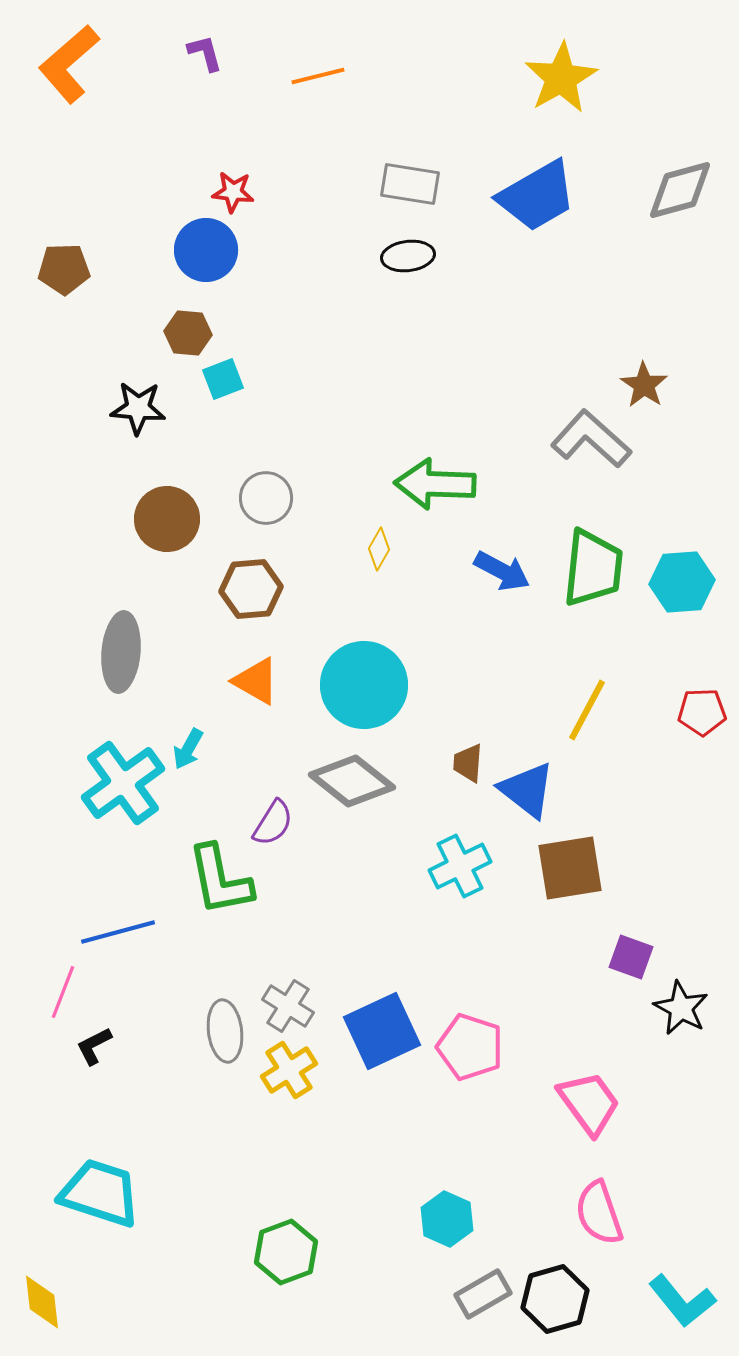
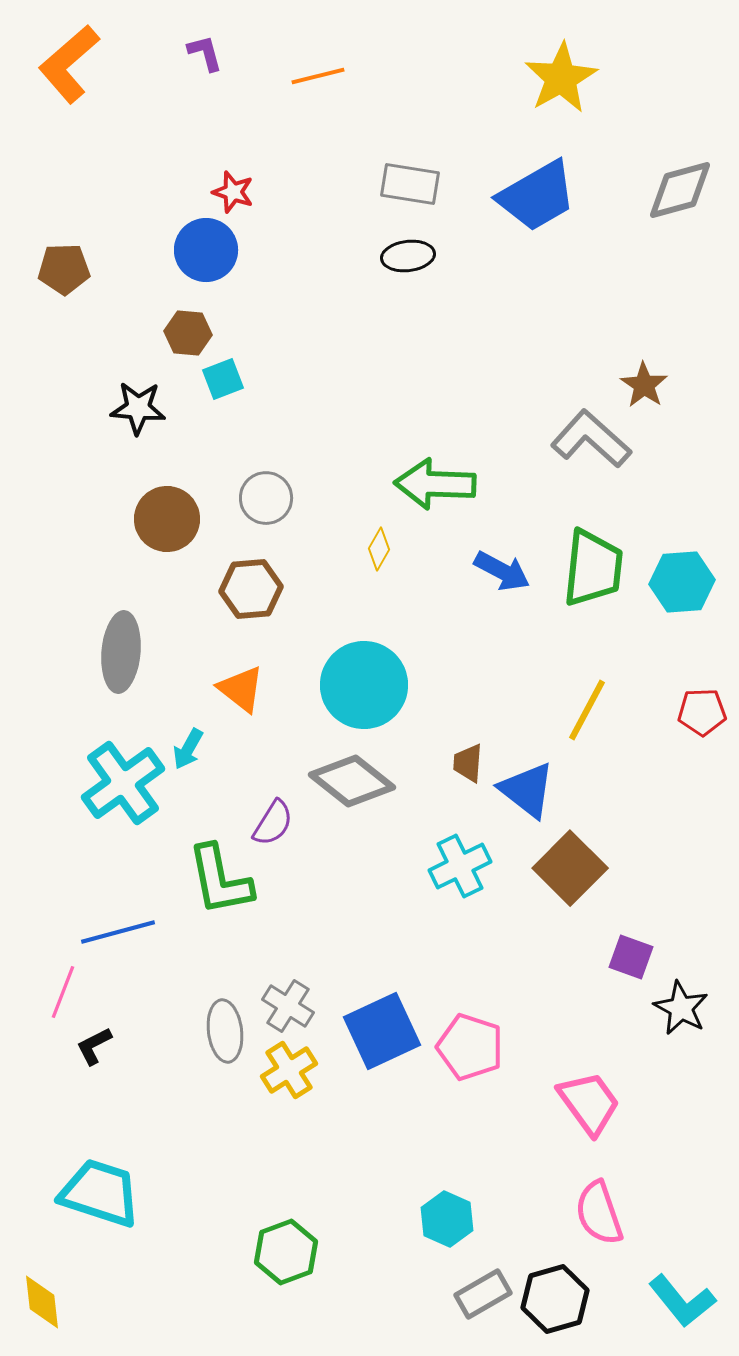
red star at (233, 192): rotated 12 degrees clockwise
orange triangle at (256, 681): moved 15 px left, 8 px down; rotated 8 degrees clockwise
brown square at (570, 868): rotated 36 degrees counterclockwise
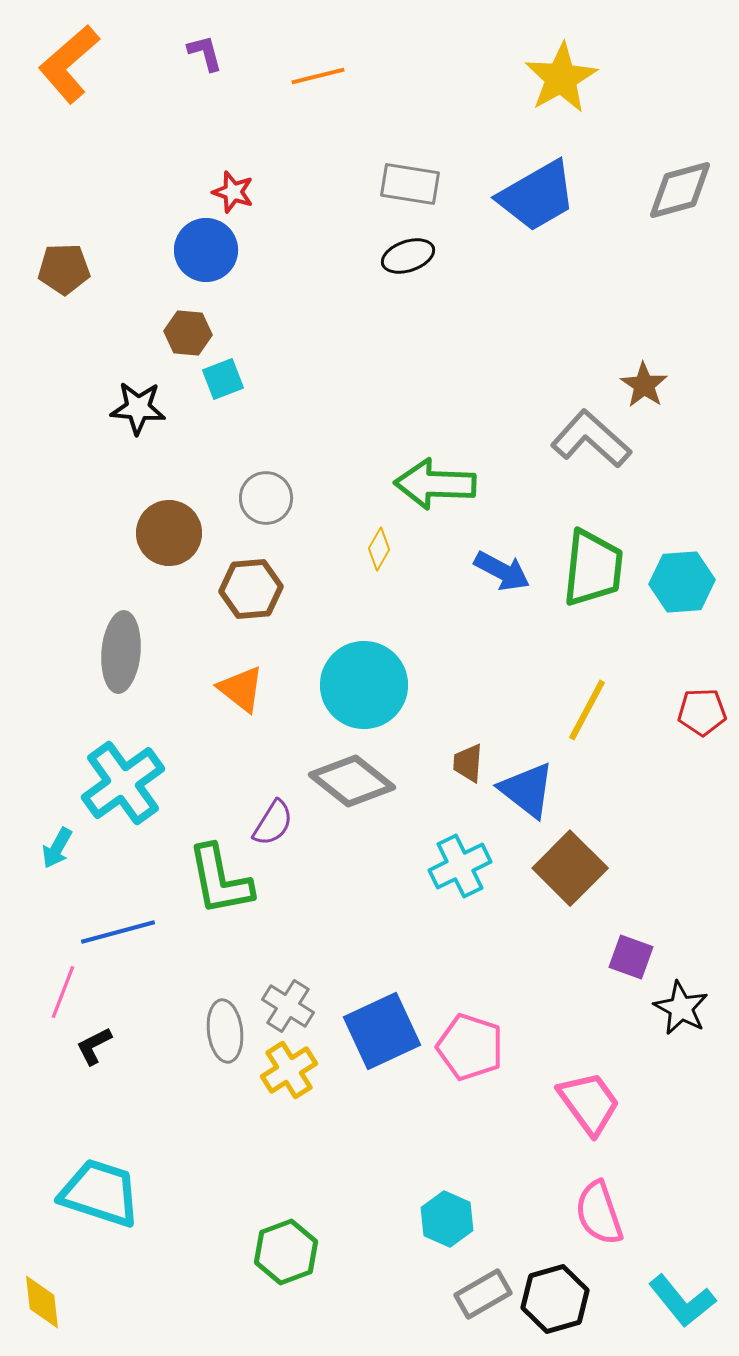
black ellipse at (408, 256): rotated 12 degrees counterclockwise
brown circle at (167, 519): moved 2 px right, 14 px down
cyan arrow at (188, 749): moved 131 px left, 99 px down
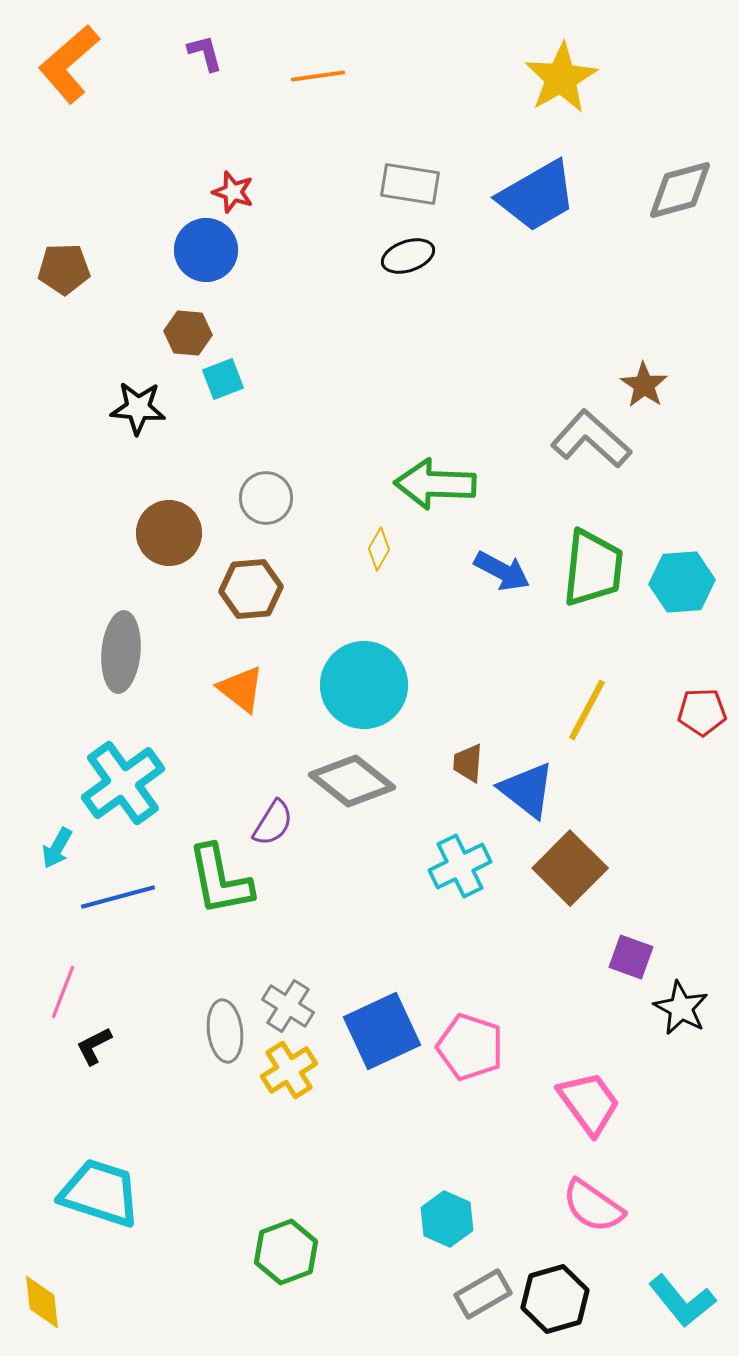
orange line at (318, 76): rotated 6 degrees clockwise
blue line at (118, 932): moved 35 px up
pink semicircle at (599, 1213): moved 6 px left, 7 px up; rotated 36 degrees counterclockwise
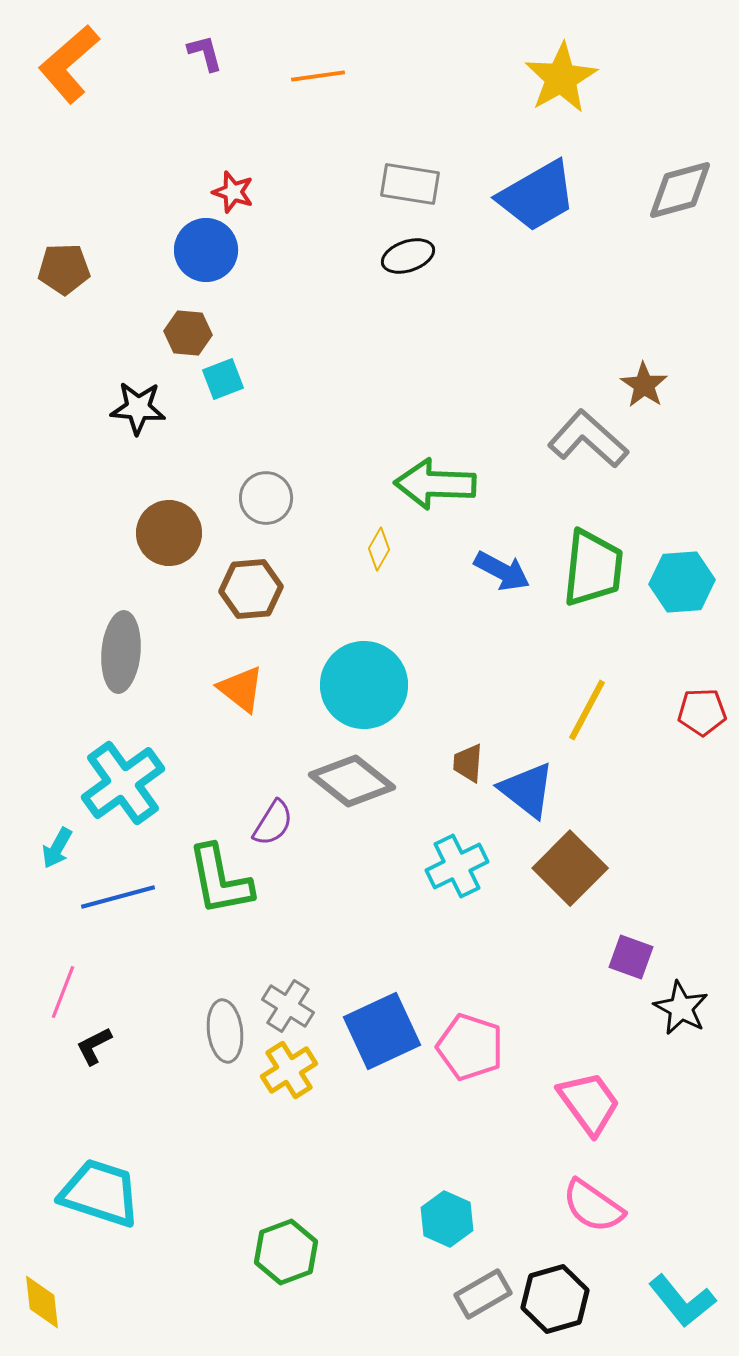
gray L-shape at (591, 439): moved 3 px left
cyan cross at (460, 866): moved 3 px left
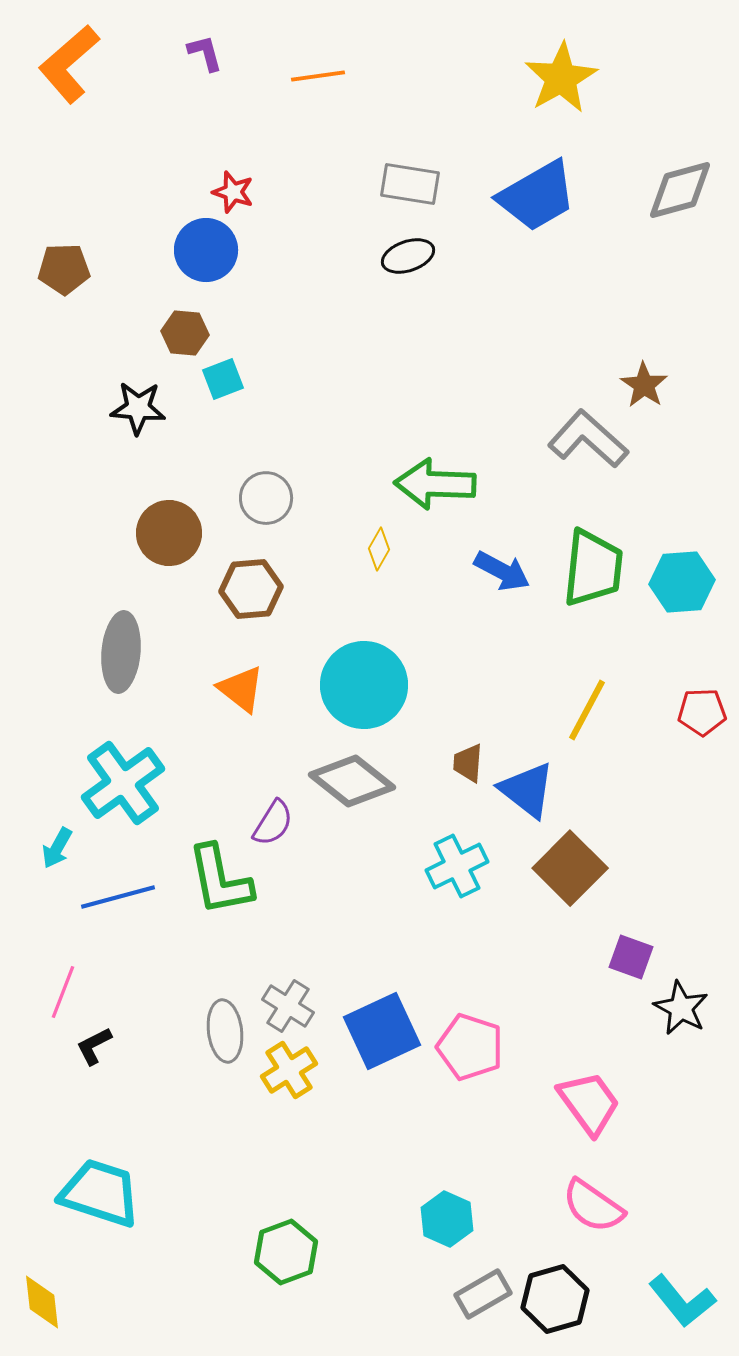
brown hexagon at (188, 333): moved 3 px left
